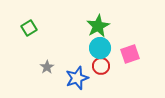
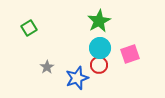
green star: moved 1 px right, 5 px up
red circle: moved 2 px left, 1 px up
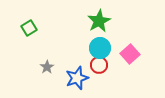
pink square: rotated 24 degrees counterclockwise
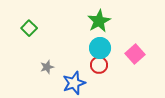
green square: rotated 14 degrees counterclockwise
pink square: moved 5 px right
gray star: rotated 16 degrees clockwise
blue star: moved 3 px left, 5 px down
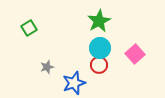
green square: rotated 14 degrees clockwise
